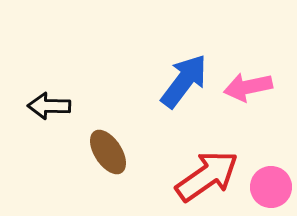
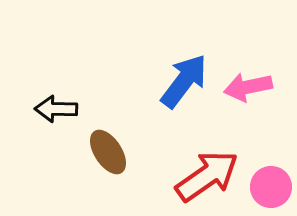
black arrow: moved 7 px right, 3 px down
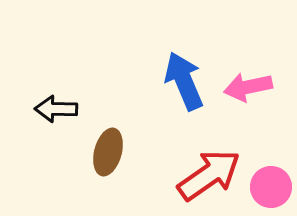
blue arrow: rotated 60 degrees counterclockwise
brown ellipse: rotated 48 degrees clockwise
red arrow: moved 2 px right, 1 px up
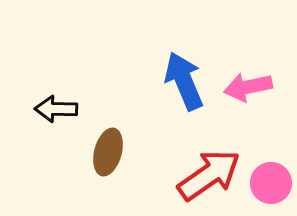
pink circle: moved 4 px up
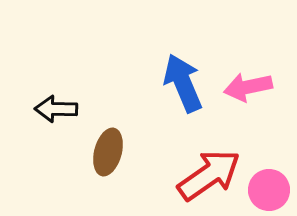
blue arrow: moved 1 px left, 2 px down
pink circle: moved 2 px left, 7 px down
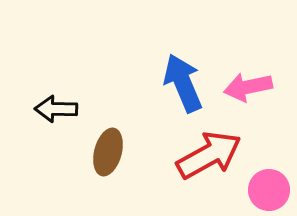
red arrow: moved 20 px up; rotated 6 degrees clockwise
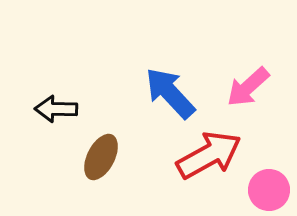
blue arrow: moved 13 px left, 10 px down; rotated 20 degrees counterclockwise
pink arrow: rotated 30 degrees counterclockwise
brown ellipse: moved 7 px left, 5 px down; rotated 12 degrees clockwise
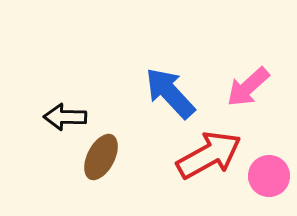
black arrow: moved 9 px right, 8 px down
pink circle: moved 14 px up
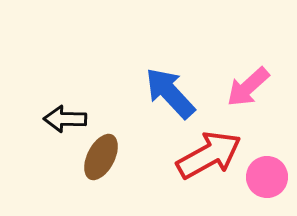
black arrow: moved 2 px down
pink circle: moved 2 px left, 1 px down
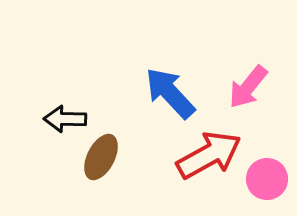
pink arrow: rotated 9 degrees counterclockwise
pink circle: moved 2 px down
